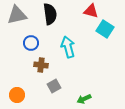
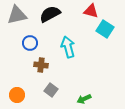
black semicircle: rotated 110 degrees counterclockwise
blue circle: moved 1 px left
gray square: moved 3 px left, 4 px down; rotated 24 degrees counterclockwise
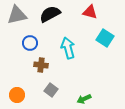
red triangle: moved 1 px left, 1 px down
cyan square: moved 9 px down
cyan arrow: moved 1 px down
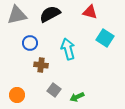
cyan arrow: moved 1 px down
gray square: moved 3 px right
green arrow: moved 7 px left, 2 px up
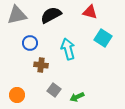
black semicircle: moved 1 px right, 1 px down
cyan square: moved 2 px left
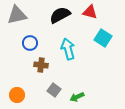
black semicircle: moved 9 px right
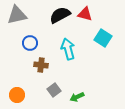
red triangle: moved 5 px left, 2 px down
gray square: rotated 16 degrees clockwise
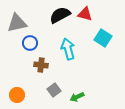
gray triangle: moved 8 px down
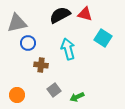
blue circle: moved 2 px left
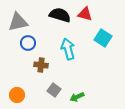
black semicircle: rotated 45 degrees clockwise
gray triangle: moved 1 px right, 1 px up
gray square: rotated 16 degrees counterclockwise
